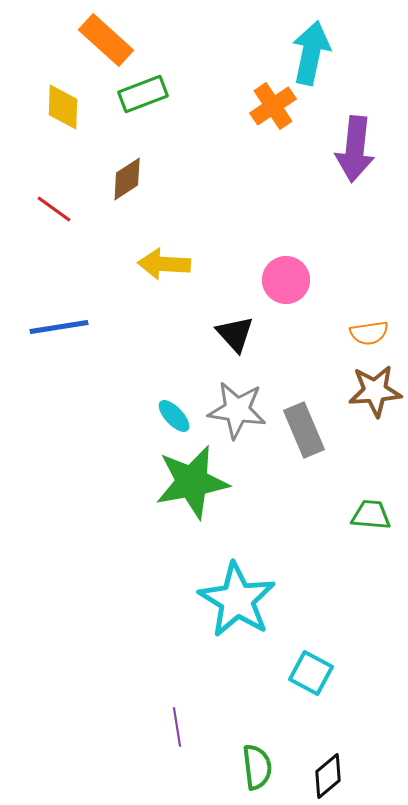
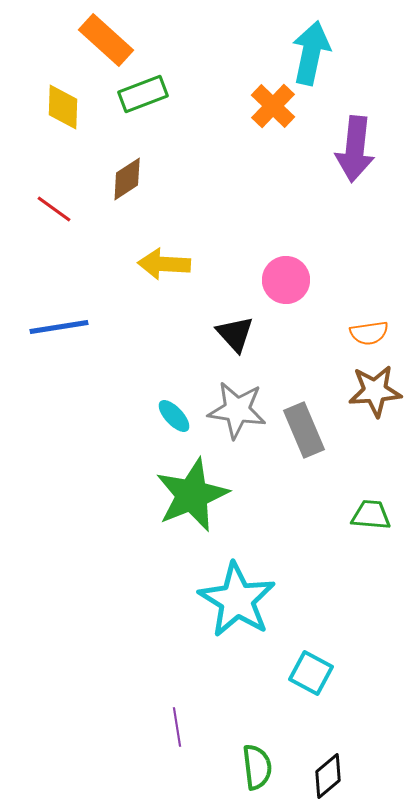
orange cross: rotated 12 degrees counterclockwise
green star: moved 13 px down; rotated 12 degrees counterclockwise
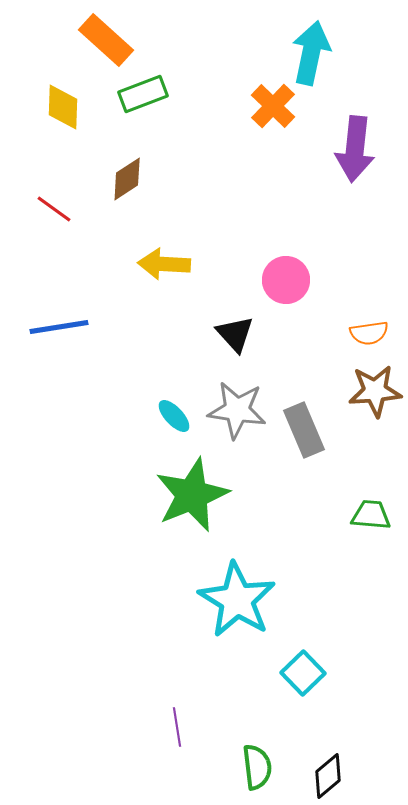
cyan square: moved 8 px left; rotated 18 degrees clockwise
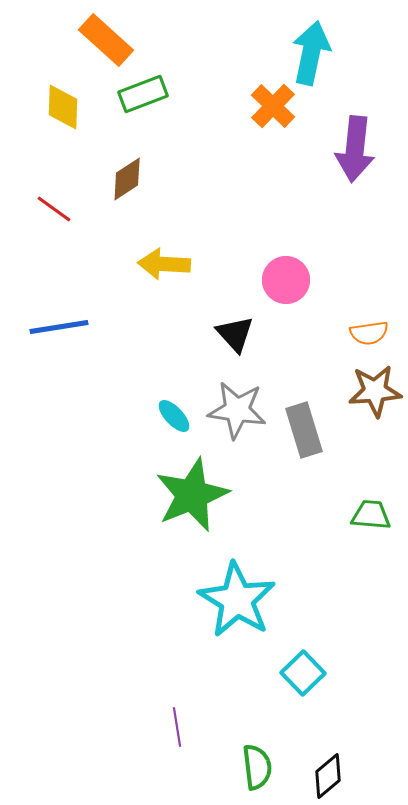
gray rectangle: rotated 6 degrees clockwise
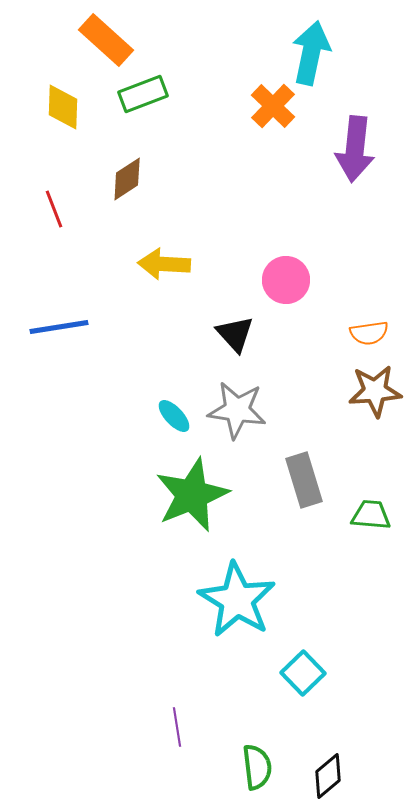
red line: rotated 33 degrees clockwise
gray rectangle: moved 50 px down
